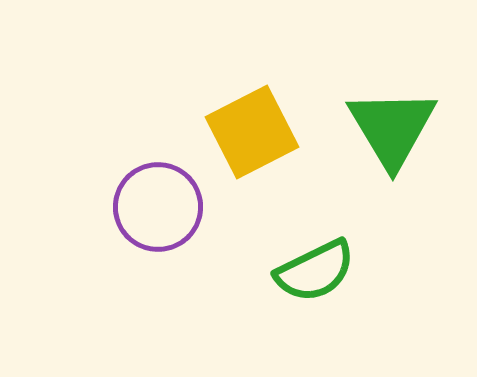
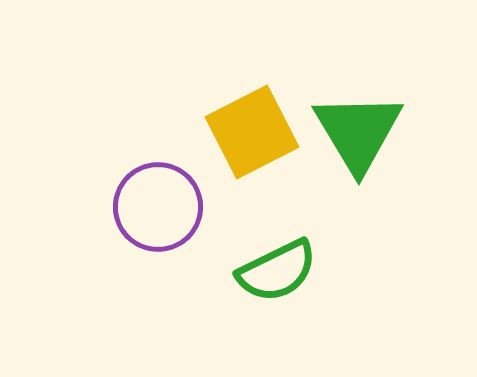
green triangle: moved 34 px left, 4 px down
green semicircle: moved 38 px left
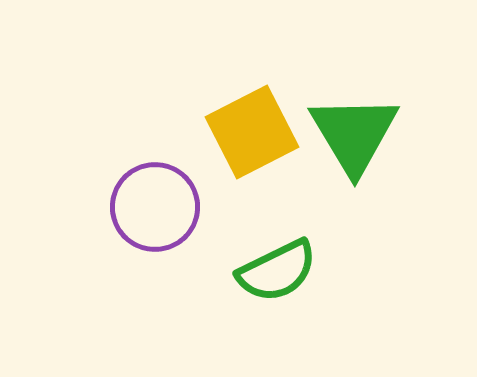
green triangle: moved 4 px left, 2 px down
purple circle: moved 3 px left
